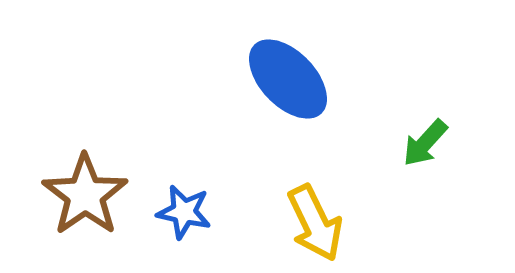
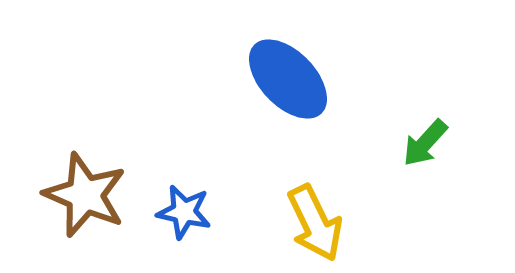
brown star: rotated 14 degrees counterclockwise
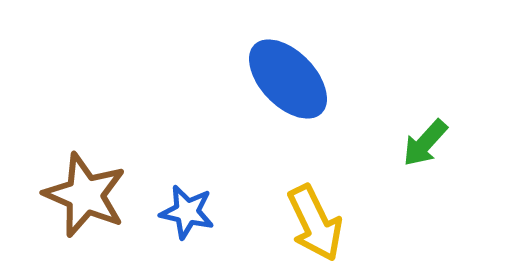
blue star: moved 3 px right
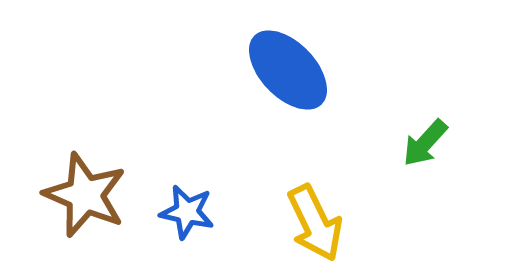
blue ellipse: moved 9 px up
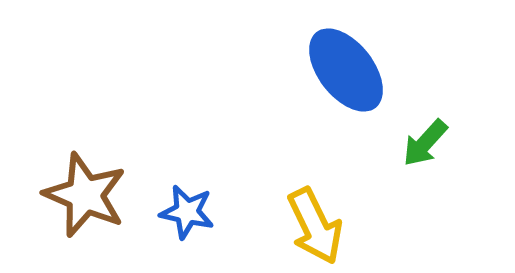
blue ellipse: moved 58 px right; rotated 6 degrees clockwise
yellow arrow: moved 3 px down
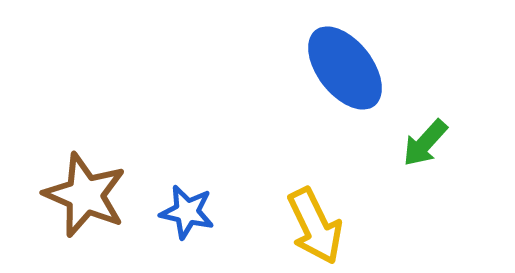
blue ellipse: moved 1 px left, 2 px up
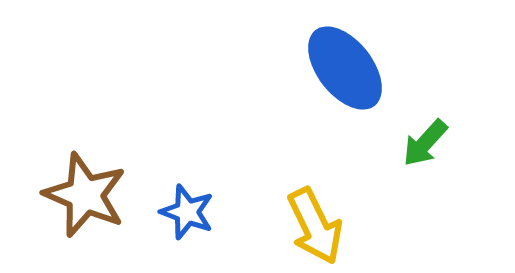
blue star: rotated 8 degrees clockwise
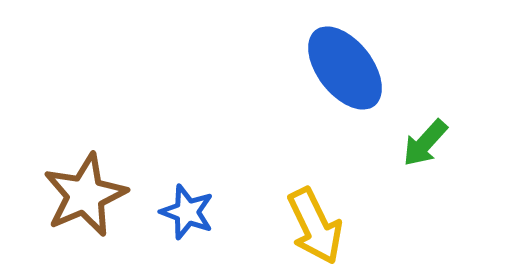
brown star: rotated 26 degrees clockwise
